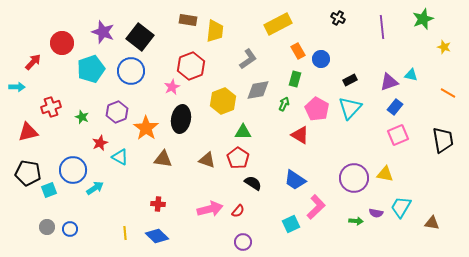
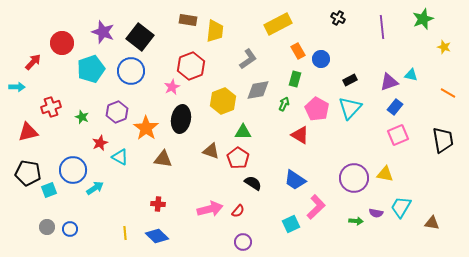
brown triangle at (207, 160): moved 4 px right, 9 px up
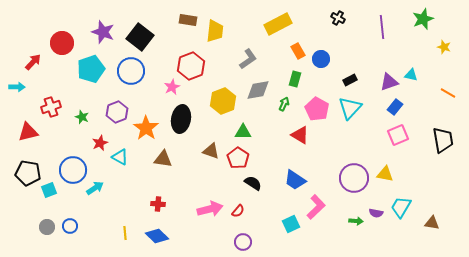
blue circle at (70, 229): moved 3 px up
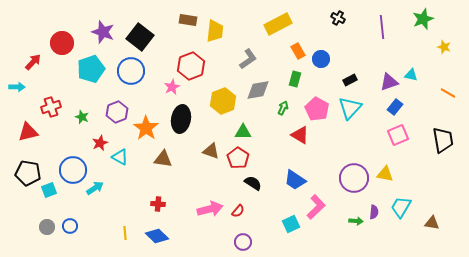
green arrow at (284, 104): moved 1 px left, 4 px down
purple semicircle at (376, 213): moved 2 px left, 1 px up; rotated 96 degrees counterclockwise
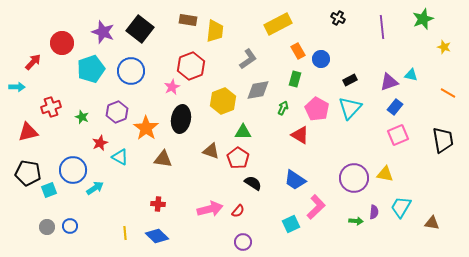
black square at (140, 37): moved 8 px up
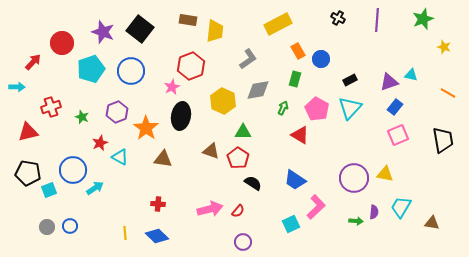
purple line at (382, 27): moved 5 px left, 7 px up; rotated 10 degrees clockwise
yellow hexagon at (223, 101): rotated 15 degrees counterclockwise
black ellipse at (181, 119): moved 3 px up
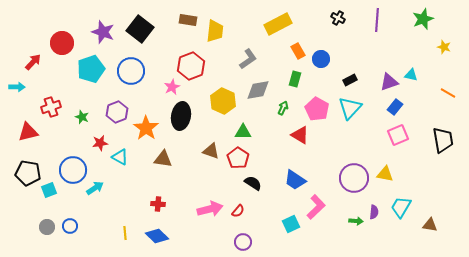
red star at (100, 143): rotated 14 degrees clockwise
brown triangle at (432, 223): moved 2 px left, 2 px down
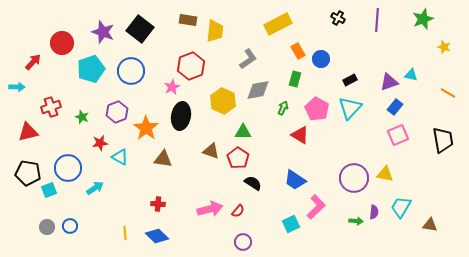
blue circle at (73, 170): moved 5 px left, 2 px up
